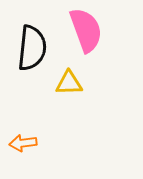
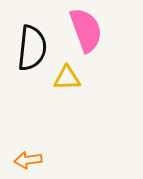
yellow triangle: moved 2 px left, 5 px up
orange arrow: moved 5 px right, 17 px down
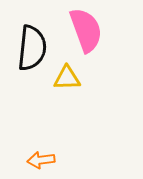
orange arrow: moved 13 px right
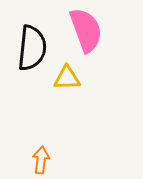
orange arrow: rotated 104 degrees clockwise
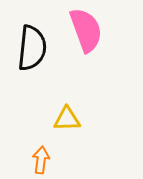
yellow triangle: moved 41 px down
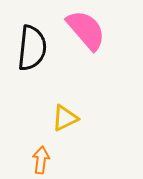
pink semicircle: rotated 21 degrees counterclockwise
yellow triangle: moved 2 px left, 1 px up; rotated 24 degrees counterclockwise
